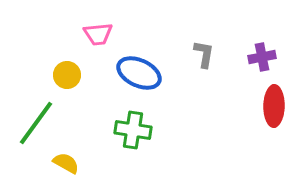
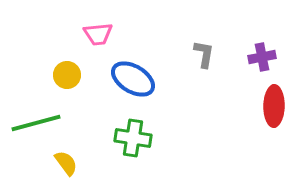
blue ellipse: moved 6 px left, 6 px down; rotated 6 degrees clockwise
green line: rotated 39 degrees clockwise
green cross: moved 8 px down
yellow semicircle: rotated 24 degrees clockwise
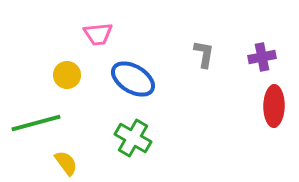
green cross: rotated 21 degrees clockwise
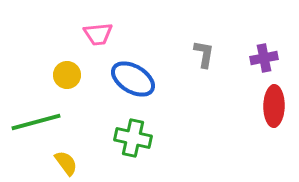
purple cross: moved 2 px right, 1 px down
green line: moved 1 px up
green cross: rotated 18 degrees counterclockwise
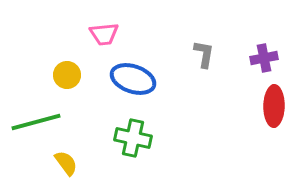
pink trapezoid: moved 6 px right
blue ellipse: rotated 12 degrees counterclockwise
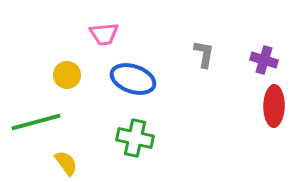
purple cross: moved 2 px down; rotated 28 degrees clockwise
green cross: moved 2 px right
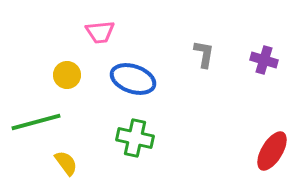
pink trapezoid: moved 4 px left, 2 px up
red ellipse: moved 2 px left, 45 px down; rotated 30 degrees clockwise
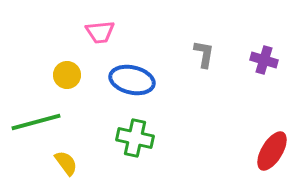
blue ellipse: moved 1 px left, 1 px down; rotated 6 degrees counterclockwise
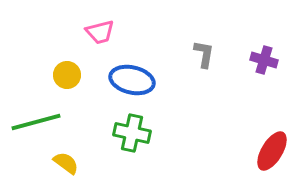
pink trapezoid: rotated 8 degrees counterclockwise
green cross: moved 3 px left, 5 px up
yellow semicircle: rotated 16 degrees counterclockwise
